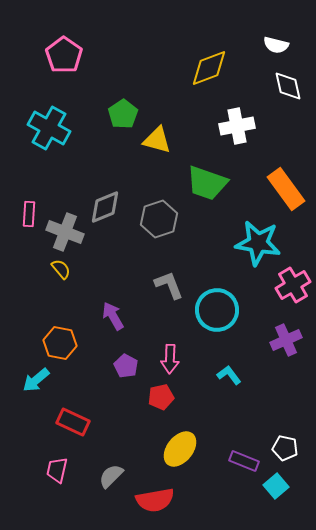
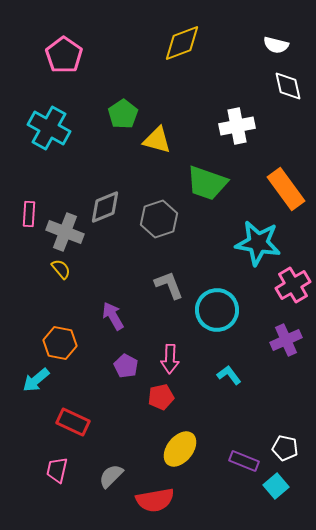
yellow diamond: moved 27 px left, 25 px up
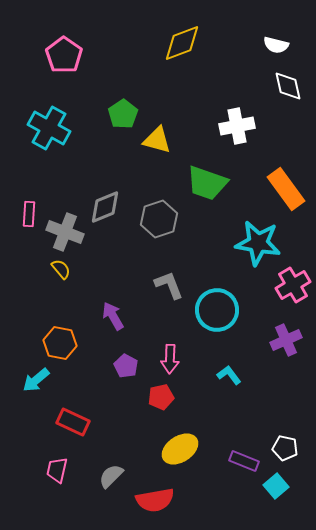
yellow ellipse: rotated 18 degrees clockwise
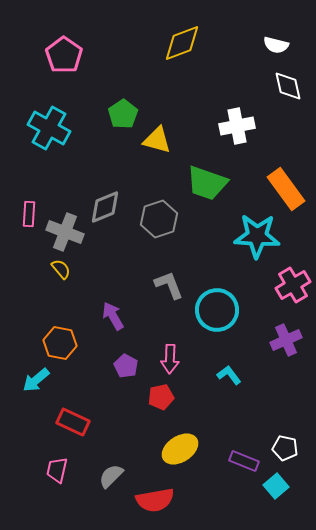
cyan star: moved 1 px left, 7 px up; rotated 6 degrees counterclockwise
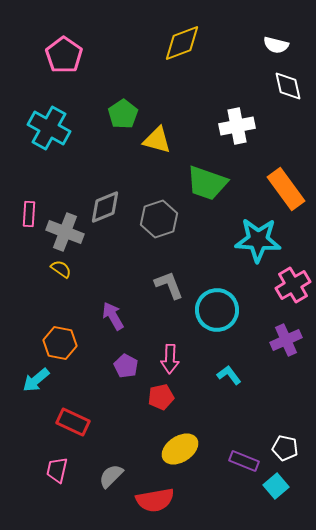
cyan star: moved 1 px right, 4 px down
yellow semicircle: rotated 15 degrees counterclockwise
